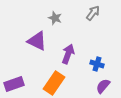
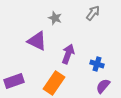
purple rectangle: moved 3 px up
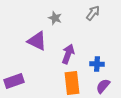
blue cross: rotated 16 degrees counterclockwise
orange rectangle: moved 18 px right; rotated 40 degrees counterclockwise
